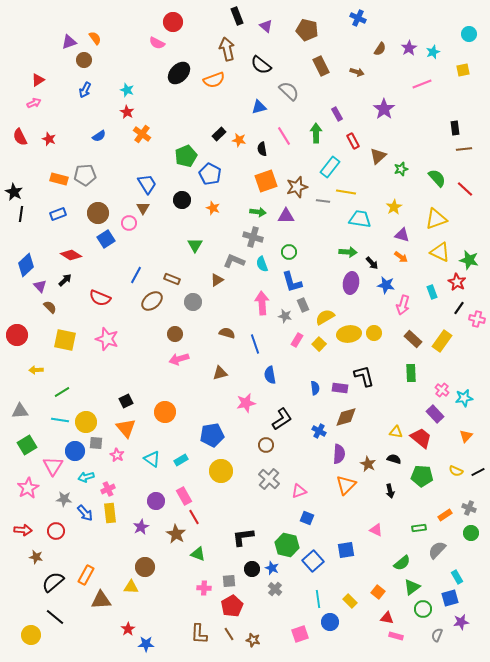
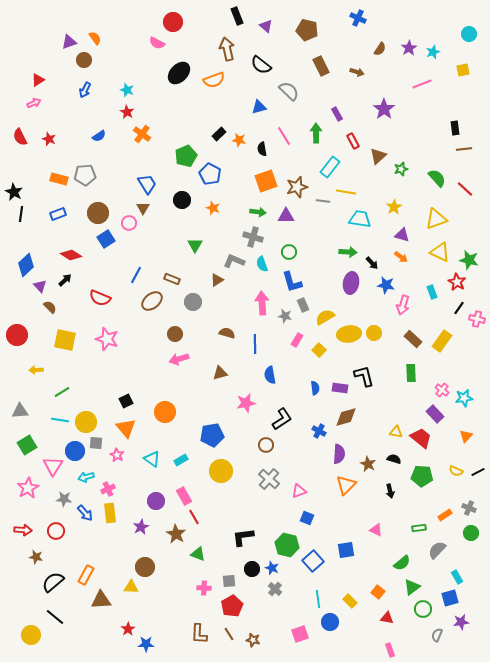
blue line at (255, 344): rotated 18 degrees clockwise
yellow square at (319, 344): moved 6 px down
pink rectangle at (396, 636): moved 6 px left, 14 px down; rotated 56 degrees clockwise
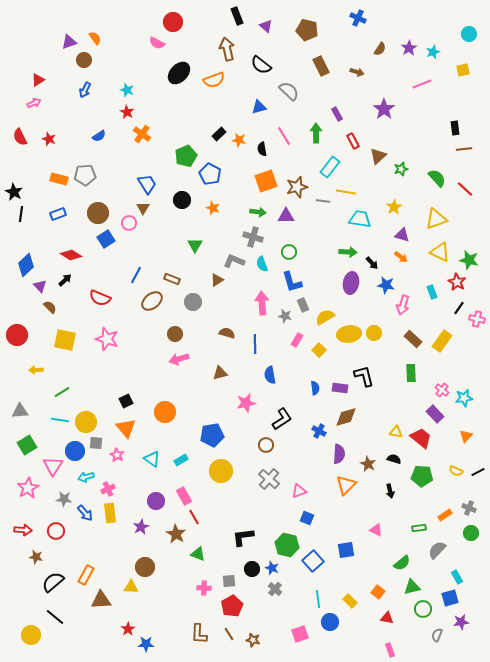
green triangle at (412, 587): rotated 24 degrees clockwise
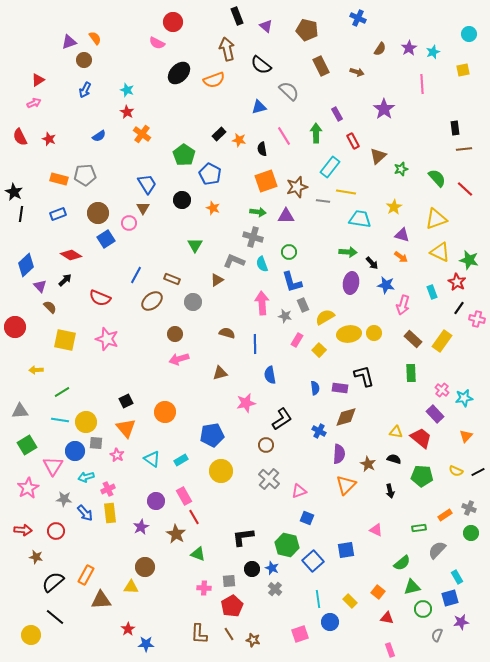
pink line at (422, 84): rotated 72 degrees counterclockwise
green pentagon at (186, 156): moved 2 px left, 1 px up; rotated 15 degrees counterclockwise
red circle at (17, 335): moved 2 px left, 8 px up
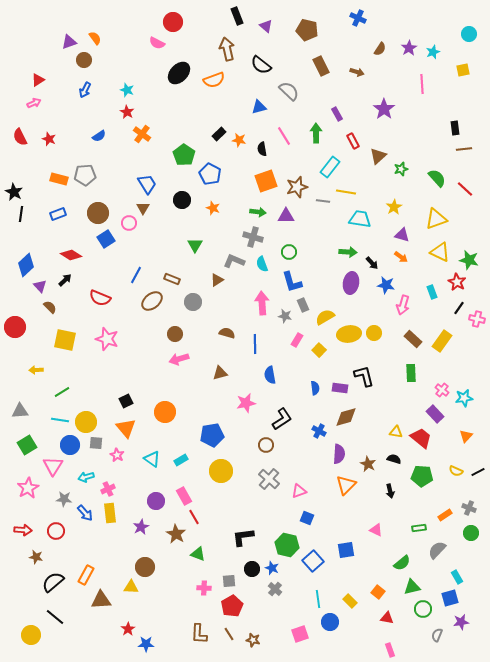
blue circle at (75, 451): moved 5 px left, 6 px up
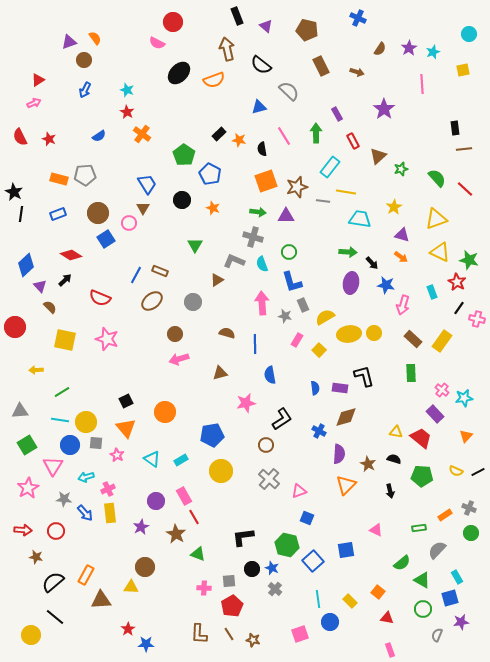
brown rectangle at (172, 279): moved 12 px left, 8 px up
green triangle at (412, 587): moved 10 px right, 7 px up; rotated 42 degrees clockwise
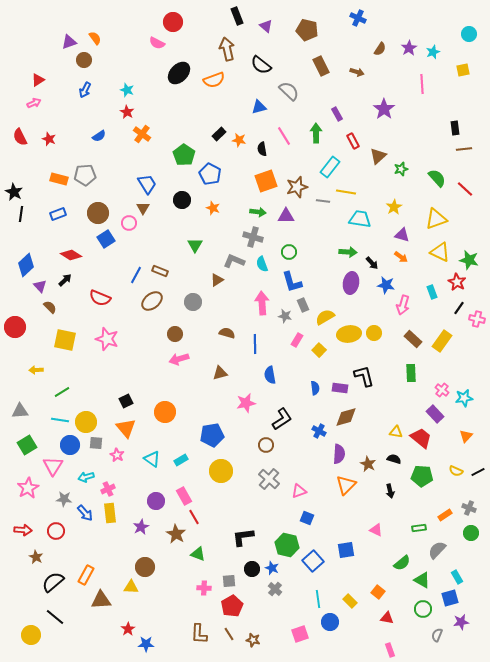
brown star at (36, 557): rotated 16 degrees clockwise
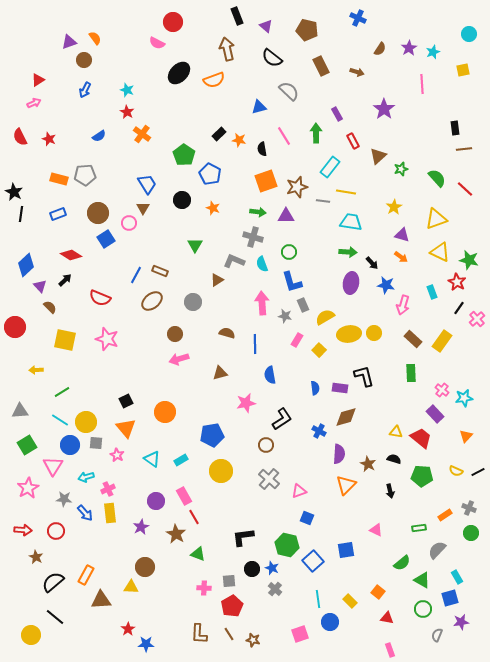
black semicircle at (261, 65): moved 11 px right, 7 px up
cyan trapezoid at (360, 219): moved 9 px left, 3 px down
pink cross at (477, 319): rotated 35 degrees clockwise
cyan line at (60, 420): rotated 24 degrees clockwise
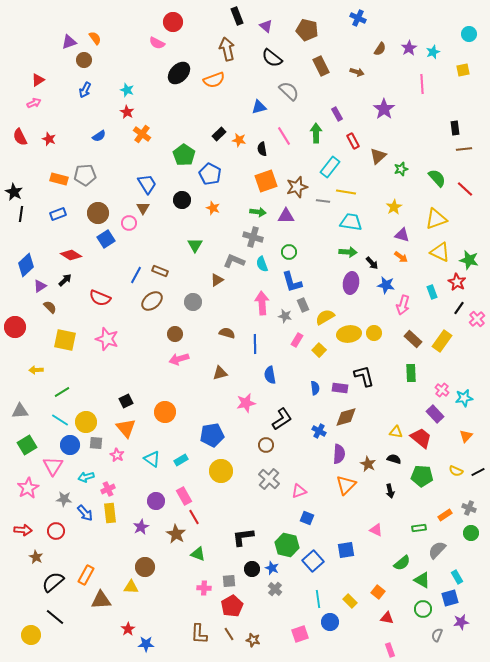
purple triangle at (40, 286): rotated 40 degrees clockwise
